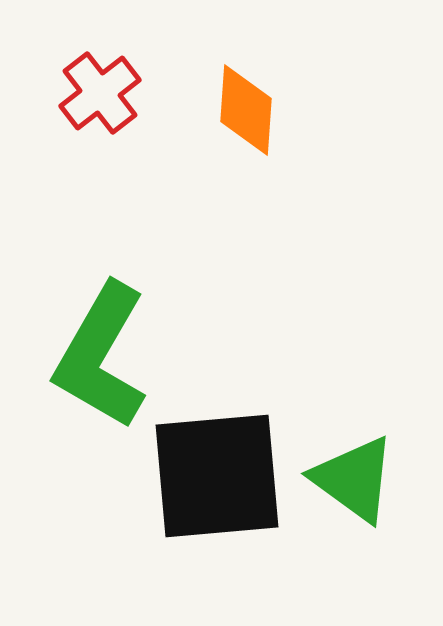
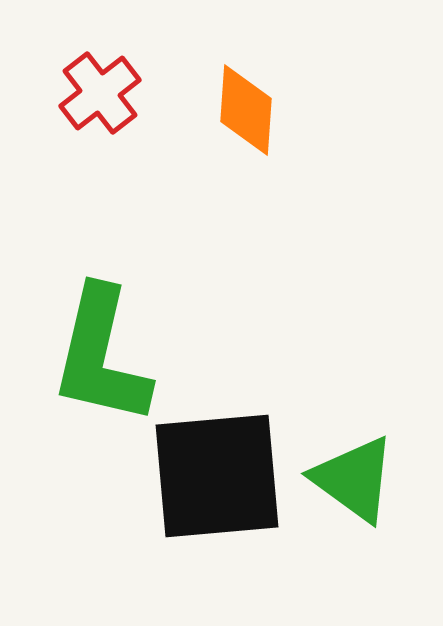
green L-shape: rotated 17 degrees counterclockwise
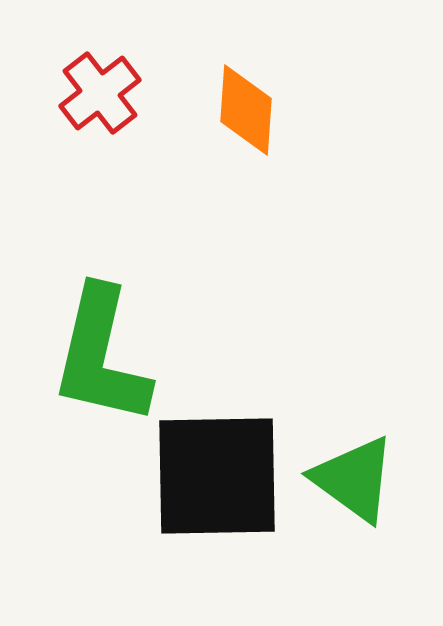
black square: rotated 4 degrees clockwise
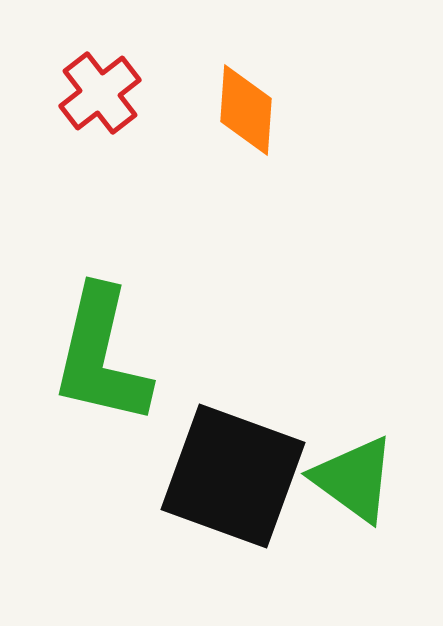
black square: moved 16 px right; rotated 21 degrees clockwise
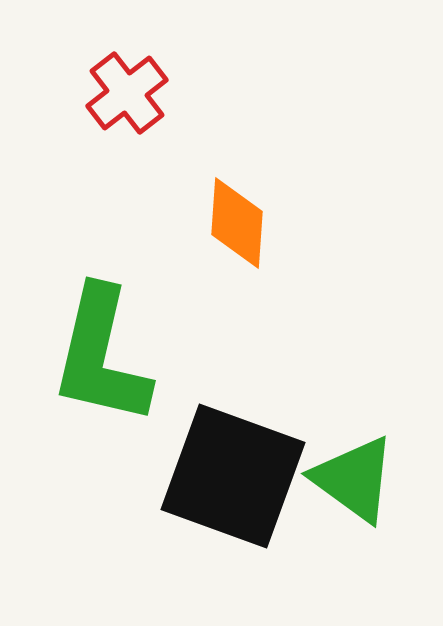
red cross: moved 27 px right
orange diamond: moved 9 px left, 113 px down
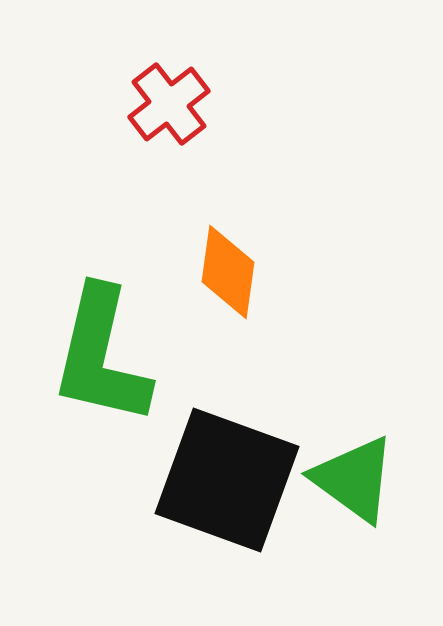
red cross: moved 42 px right, 11 px down
orange diamond: moved 9 px left, 49 px down; rotated 4 degrees clockwise
black square: moved 6 px left, 4 px down
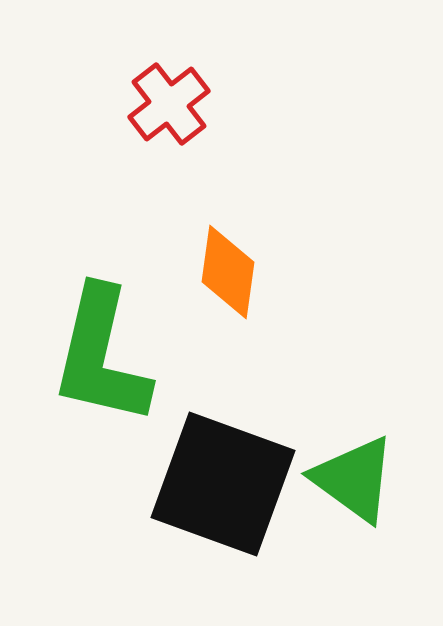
black square: moved 4 px left, 4 px down
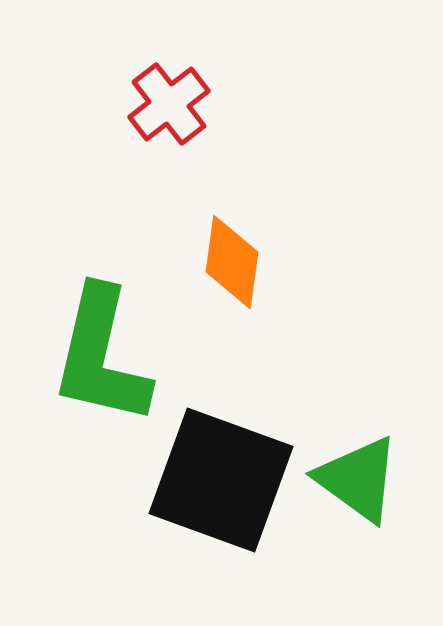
orange diamond: moved 4 px right, 10 px up
green triangle: moved 4 px right
black square: moved 2 px left, 4 px up
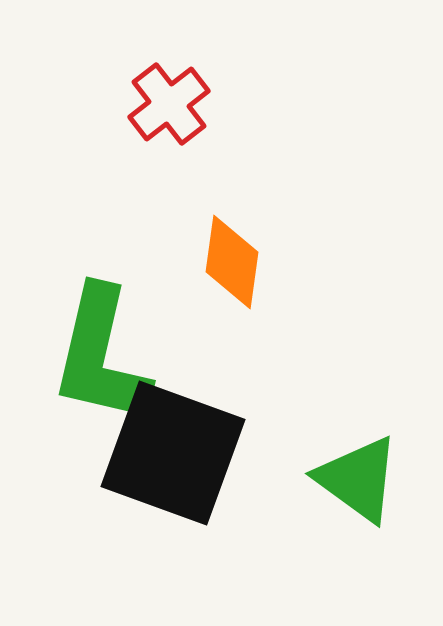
black square: moved 48 px left, 27 px up
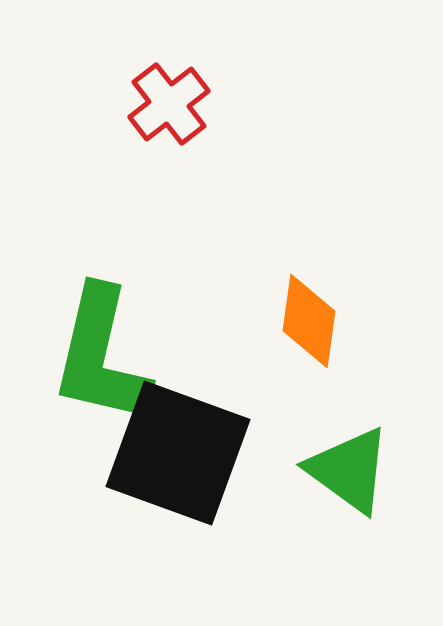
orange diamond: moved 77 px right, 59 px down
black square: moved 5 px right
green triangle: moved 9 px left, 9 px up
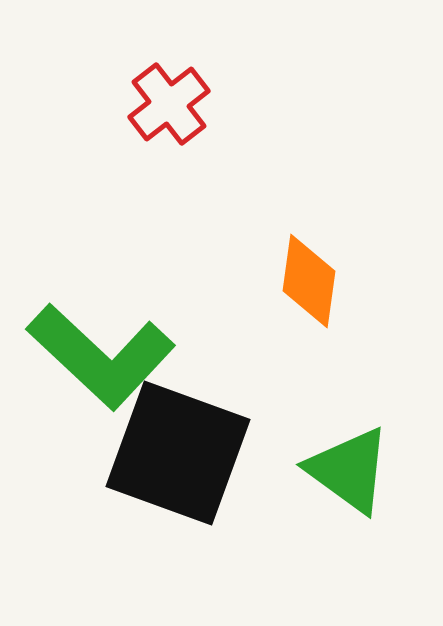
orange diamond: moved 40 px up
green L-shape: rotated 60 degrees counterclockwise
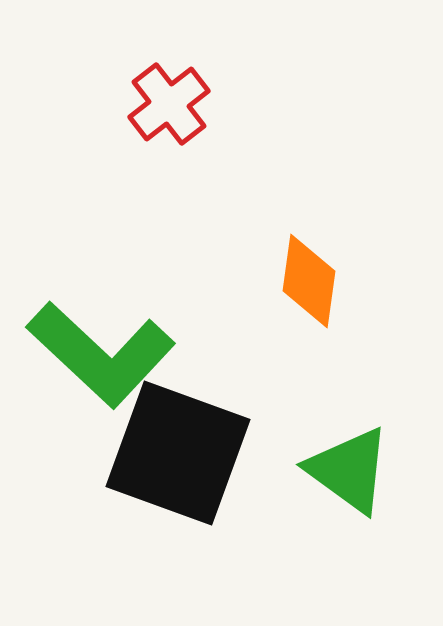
green L-shape: moved 2 px up
